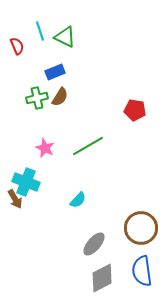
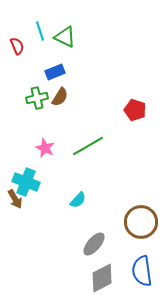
red pentagon: rotated 10 degrees clockwise
brown circle: moved 6 px up
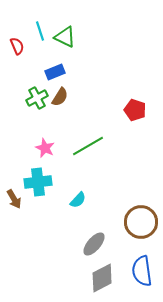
green cross: rotated 15 degrees counterclockwise
cyan cross: moved 12 px right; rotated 28 degrees counterclockwise
brown arrow: moved 1 px left
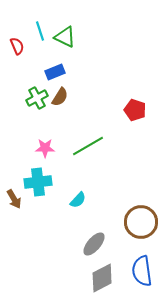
pink star: rotated 24 degrees counterclockwise
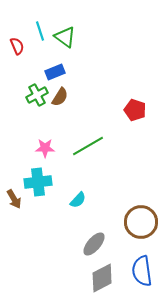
green triangle: rotated 10 degrees clockwise
green cross: moved 3 px up
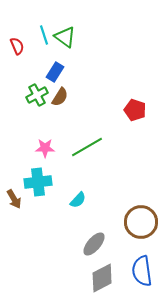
cyan line: moved 4 px right, 4 px down
blue rectangle: rotated 36 degrees counterclockwise
green line: moved 1 px left, 1 px down
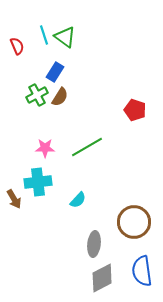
brown circle: moved 7 px left
gray ellipse: rotated 35 degrees counterclockwise
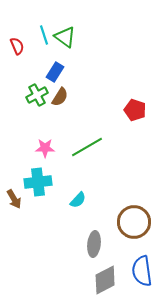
gray diamond: moved 3 px right, 2 px down
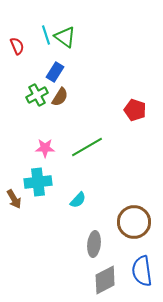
cyan line: moved 2 px right
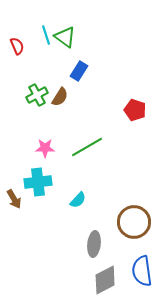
blue rectangle: moved 24 px right, 1 px up
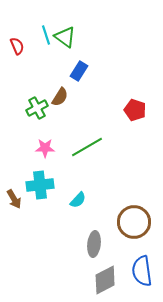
green cross: moved 13 px down
cyan cross: moved 2 px right, 3 px down
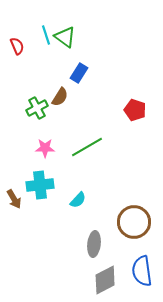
blue rectangle: moved 2 px down
